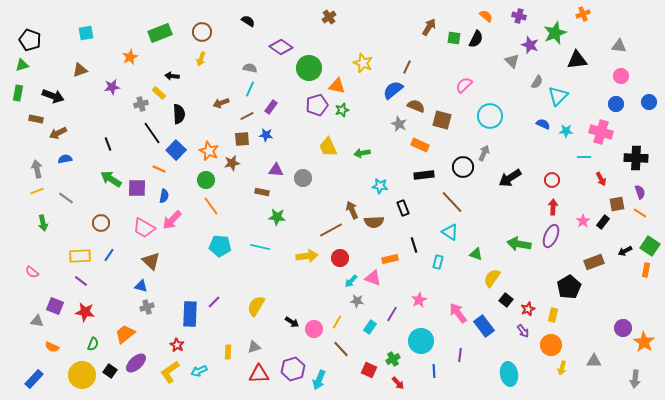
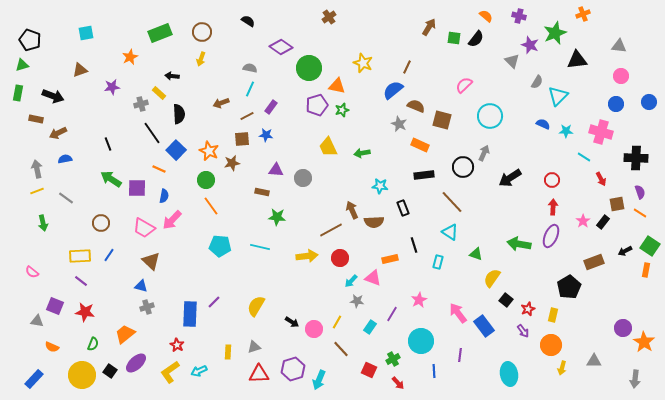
black semicircle at (476, 39): rotated 12 degrees clockwise
cyan line at (584, 157): rotated 32 degrees clockwise
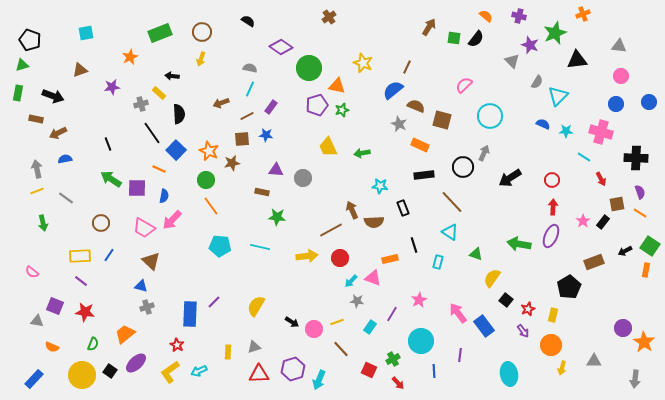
yellow line at (337, 322): rotated 40 degrees clockwise
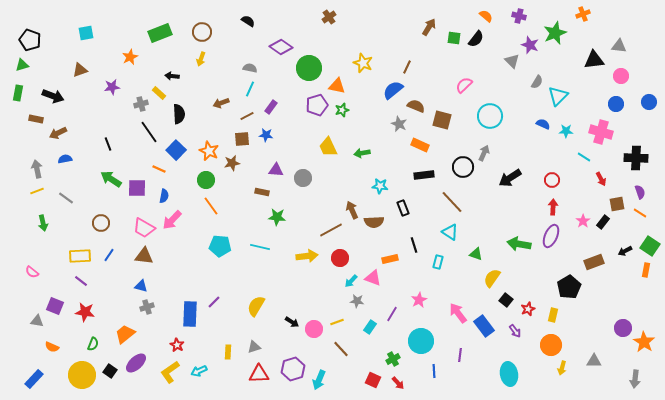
black triangle at (577, 60): moved 17 px right
black line at (152, 133): moved 3 px left, 1 px up
brown triangle at (151, 261): moved 7 px left, 5 px up; rotated 36 degrees counterclockwise
purple arrow at (523, 331): moved 8 px left
red square at (369, 370): moved 4 px right, 10 px down
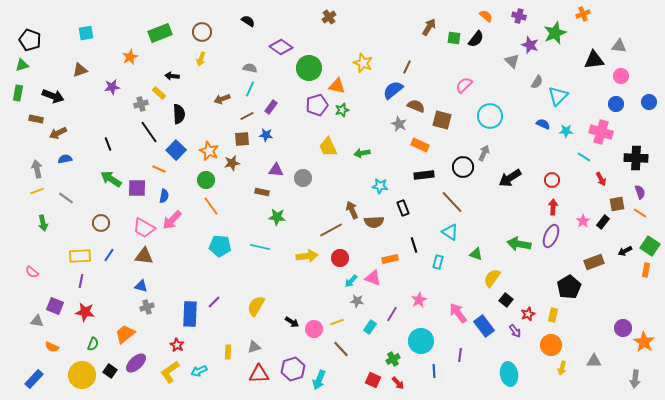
brown arrow at (221, 103): moved 1 px right, 4 px up
purple line at (81, 281): rotated 64 degrees clockwise
red star at (528, 309): moved 5 px down
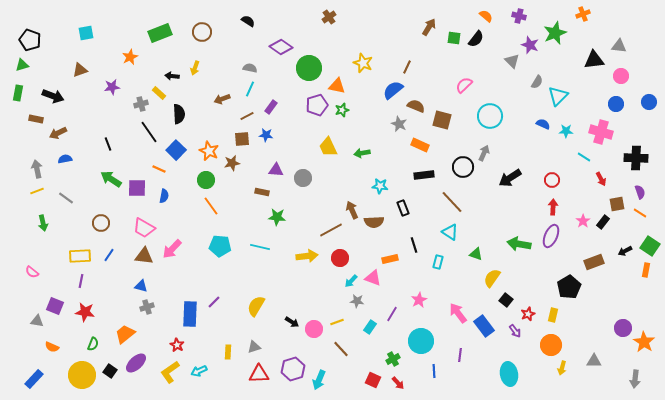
yellow arrow at (201, 59): moved 6 px left, 9 px down
pink arrow at (172, 220): moved 29 px down
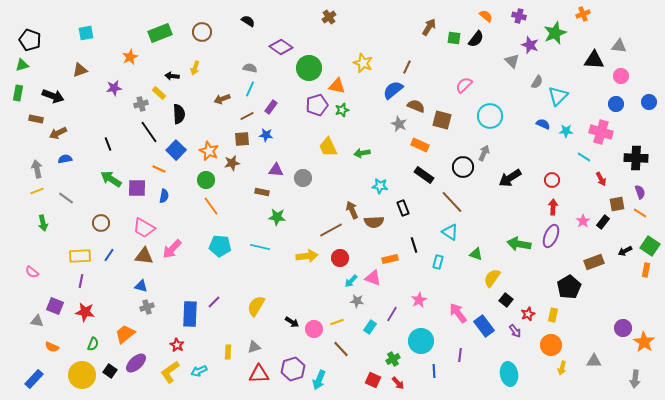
black triangle at (594, 60): rotated 10 degrees clockwise
purple star at (112, 87): moved 2 px right, 1 px down
black rectangle at (424, 175): rotated 42 degrees clockwise
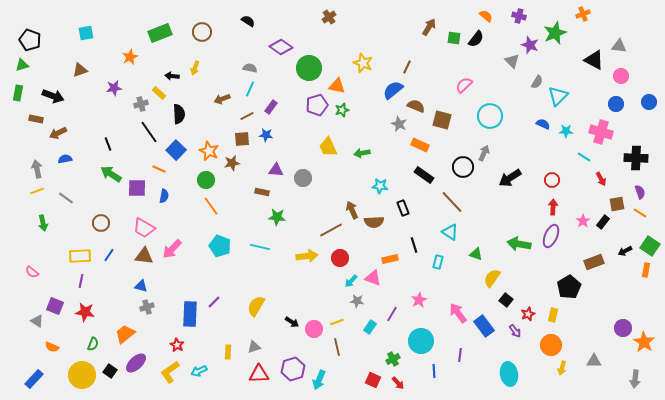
black triangle at (594, 60): rotated 25 degrees clockwise
green arrow at (111, 179): moved 5 px up
cyan pentagon at (220, 246): rotated 15 degrees clockwise
gray triangle at (37, 321): rotated 24 degrees clockwise
brown line at (341, 349): moved 4 px left, 2 px up; rotated 30 degrees clockwise
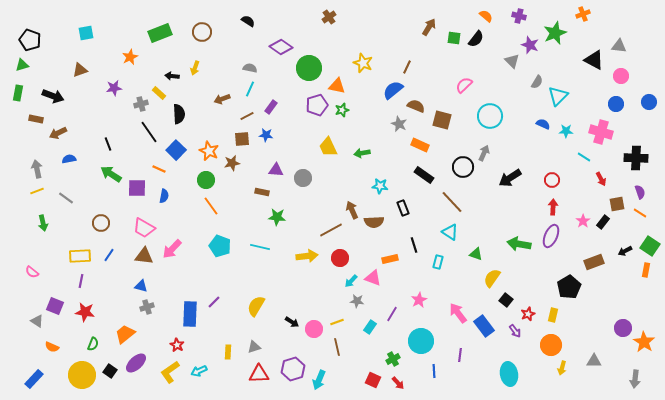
blue semicircle at (65, 159): moved 4 px right
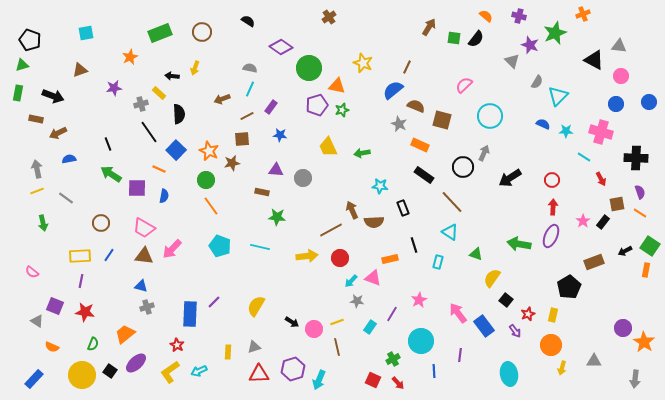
blue star at (266, 135): moved 14 px right
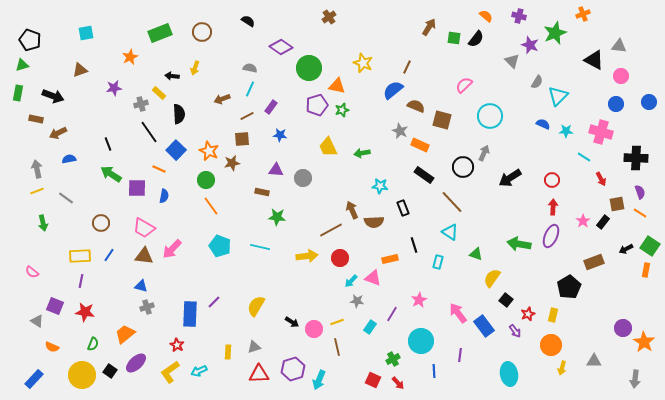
gray star at (399, 124): moved 1 px right, 7 px down
black arrow at (625, 251): moved 1 px right, 2 px up
